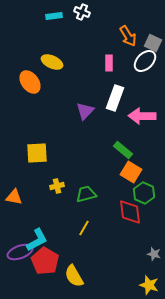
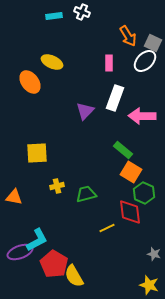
yellow line: moved 23 px right; rotated 35 degrees clockwise
red pentagon: moved 9 px right, 3 px down
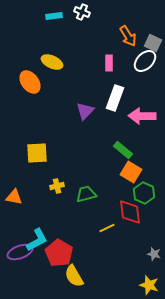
red pentagon: moved 5 px right, 11 px up
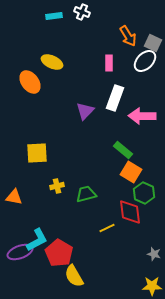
yellow star: moved 3 px right, 1 px down; rotated 18 degrees counterclockwise
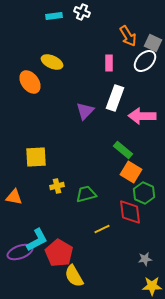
yellow square: moved 1 px left, 4 px down
yellow line: moved 5 px left, 1 px down
gray star: moved 9 px left, 5 px down; rotated 24 degrees counterclockwise
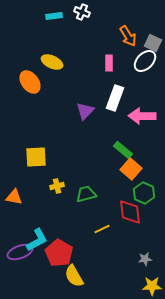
orange square: moved 3 px up; rotated 10 degrees clockwise
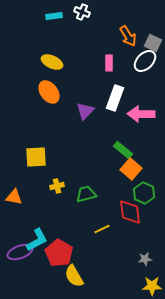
orange ellipse: moved 19 px right, 10 px down
pink arrow: moved 1 px left, 2 px up
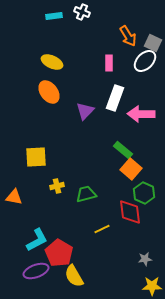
purple ellipse: moved 16 px right, 19 px down
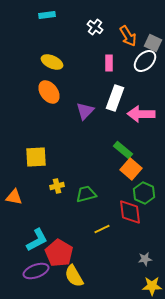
white cross: moved 13 px right, 15 px down; rotated 14 degrees clockwise
cyan rectangle: moved 7 px left, 1 px up
